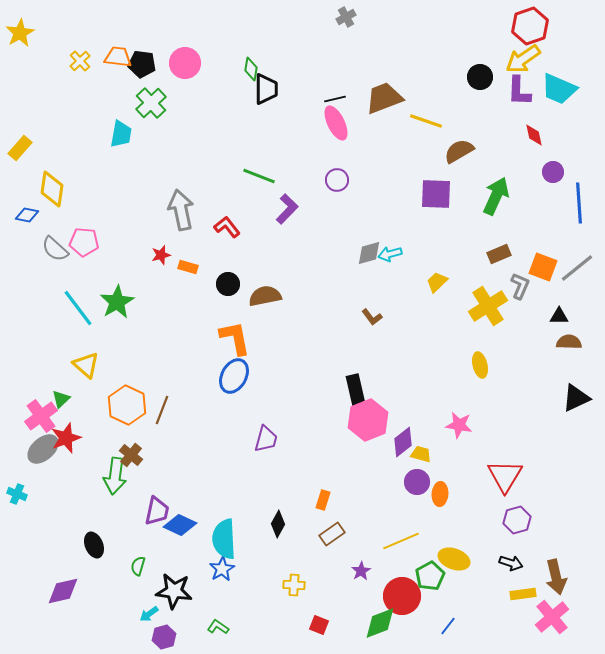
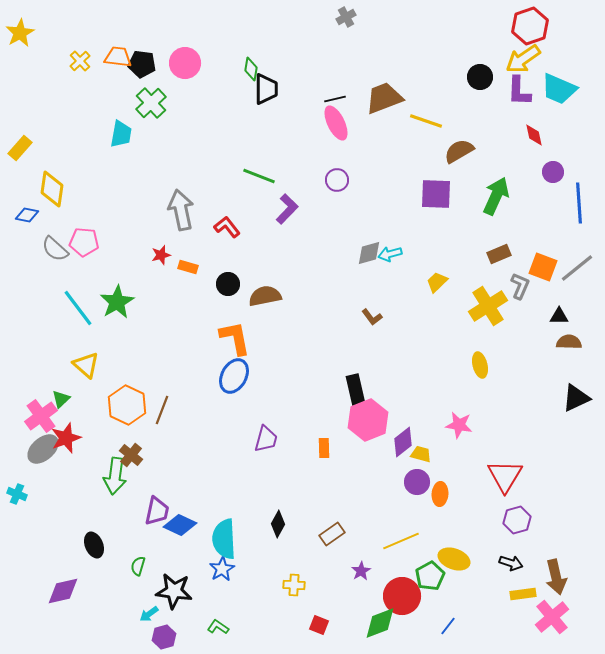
orange rectangle at (323, 500): moved 1 px right, 52 px up; rotated 18 degrees counterclockwise
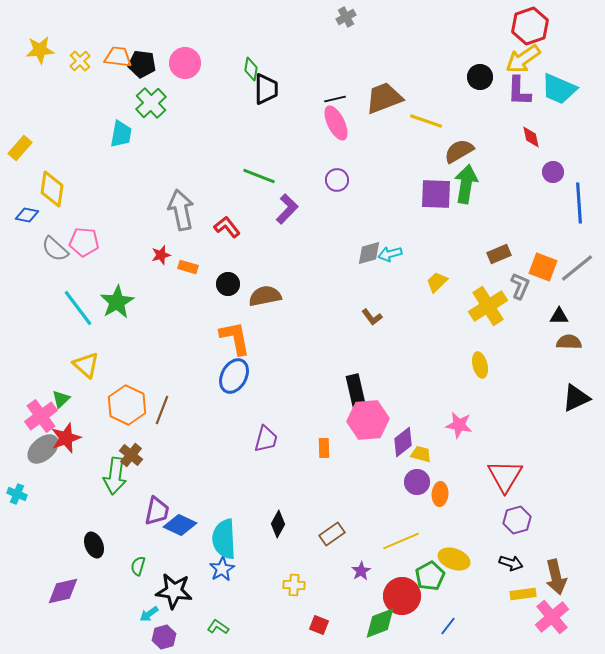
yellow star at (20, 33): moved 20 px right, 17 px down; rotated 24 degrees clockwise
red diamond at (534, 135): moved 3 px left, 2 px down
green arrow at (496, 196): moved 30 px left, 12 px up; rotated 15 degrees counterclockwise
pink hexagon at (368, 420): rotated 18 degrees clockwise
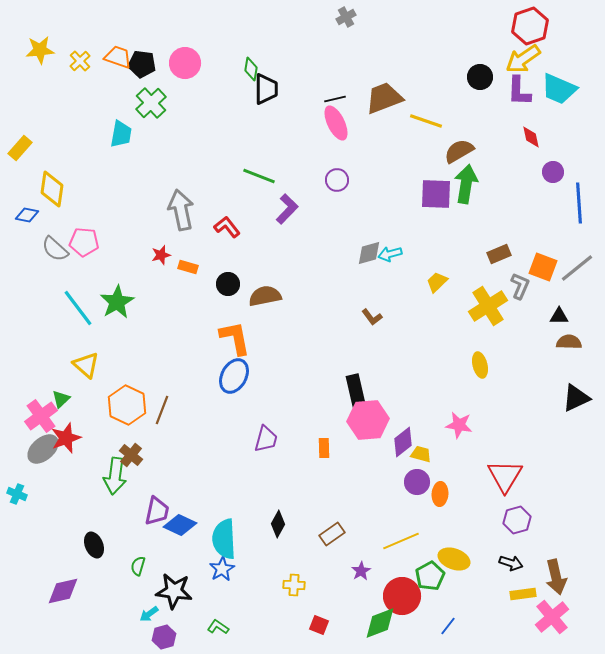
orange trapezoid at (118, 57): rotated 12 degrees clockwise
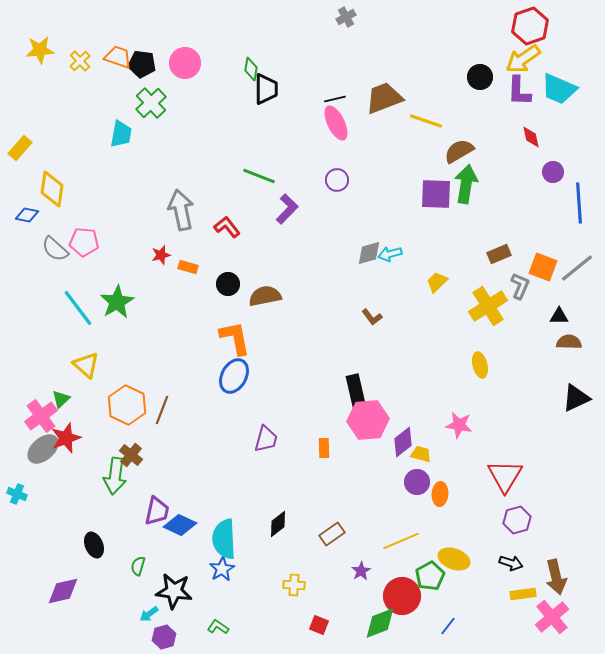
black diamond at (278, 524): rotated 24 degrees clockwise
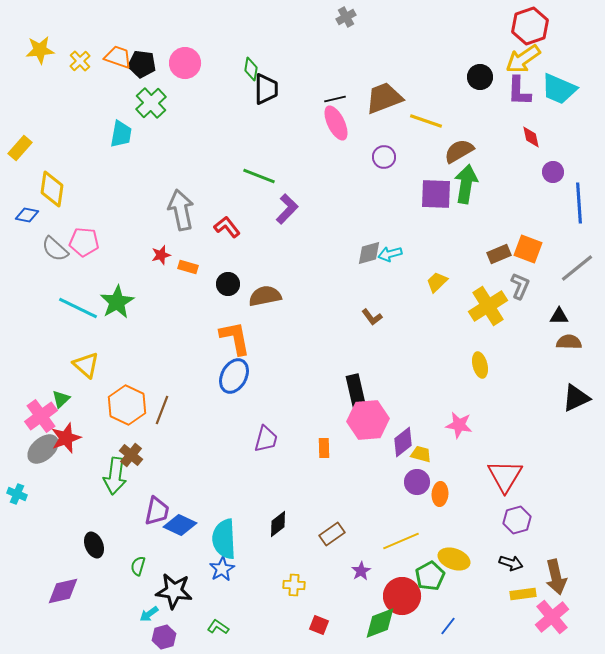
purple circle at (337, 180): moved 47 px right, 23 px up
orange square at (543, 267): moved 15 px left, 18 px up
cyan line at (78, 308): rotated 27 degrees counterclockwise
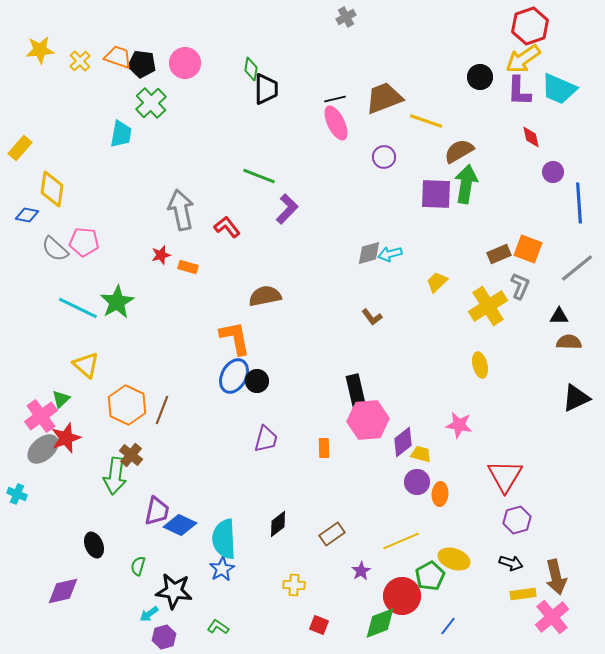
black circle at (228, 284): moved 29 px right, 97 px down
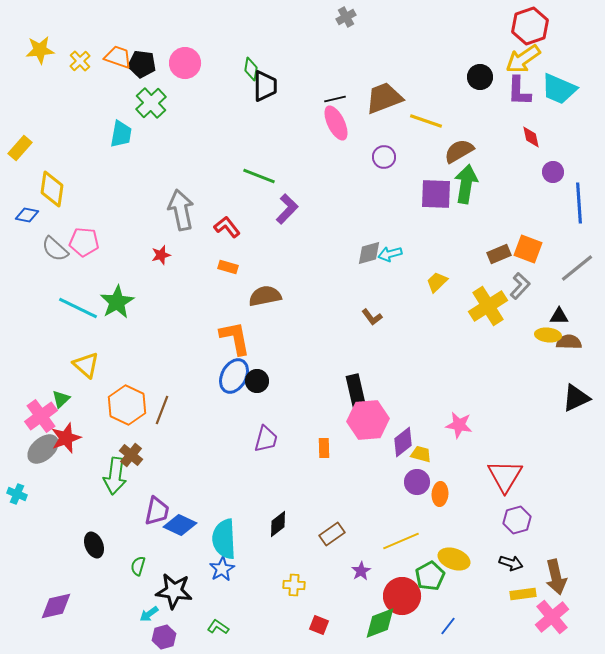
black trapezoid at (266, 89): moved 1 px left, 3 px up
orange rectangle at (188, 267): moved 40 px right
gray L-shape at (520, 286): rotated 20 degrees clockwise
yellow ellipse at (480, 365): moved 68 px right, 30 px up; rotated 70 degrees counterclockwise
purple diamond at (63, 591): moved 7 px left, 15 px down
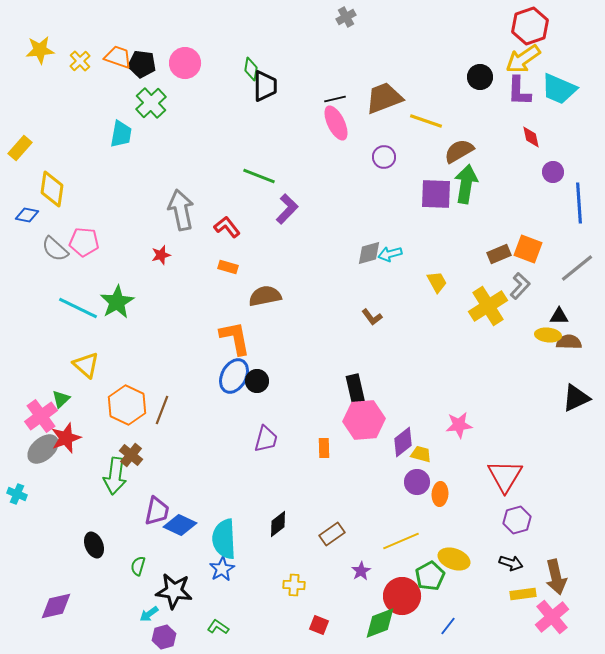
yellow trapezoid at (437, 282): rotated 105 degrees clockwise
pink hexagon at (368, 420): moved 4 px left
pink star at (459, 425): rotated 16 degrees counterclockwise
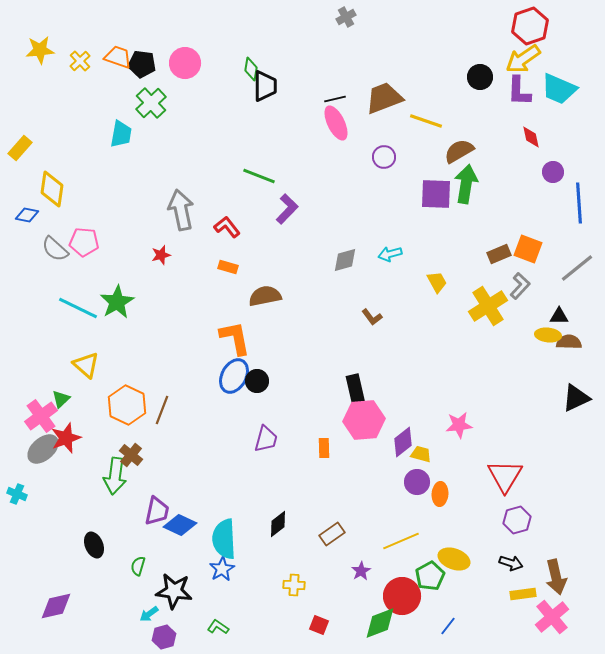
gray diamond at (369, 253): moved 24 px left, 7 px down
